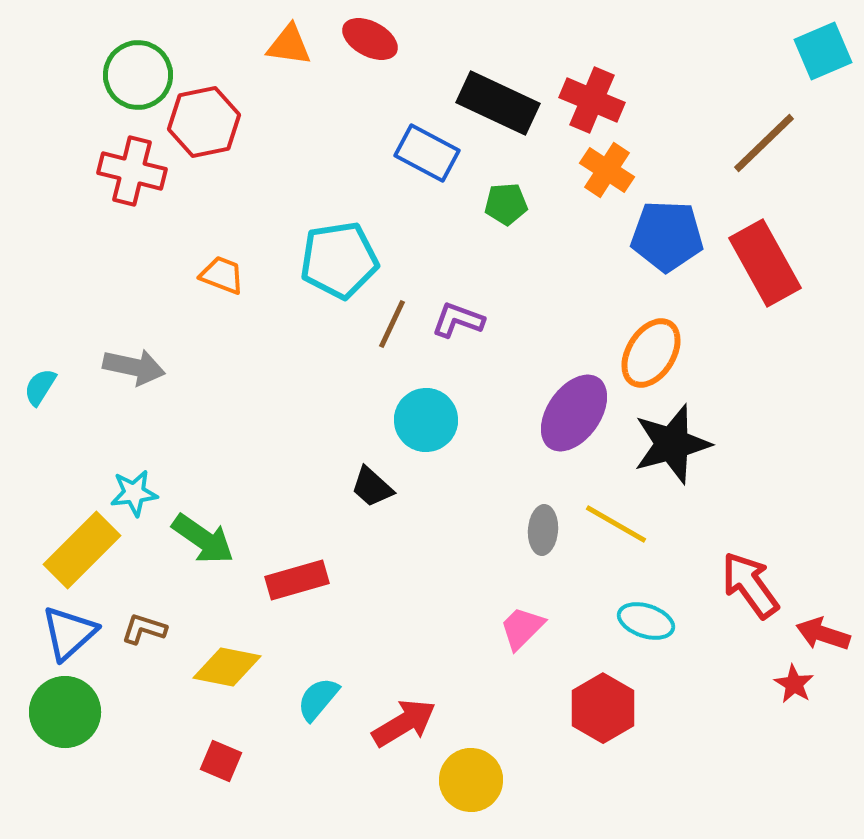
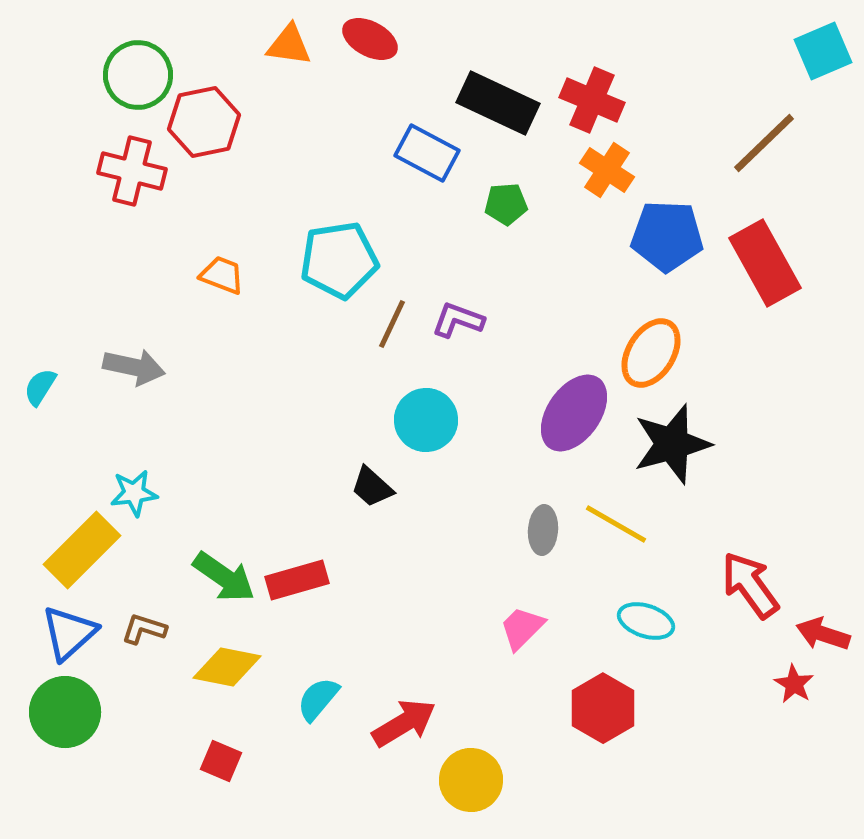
green arrow at (203, 539): moved 21 px right, 38 px down
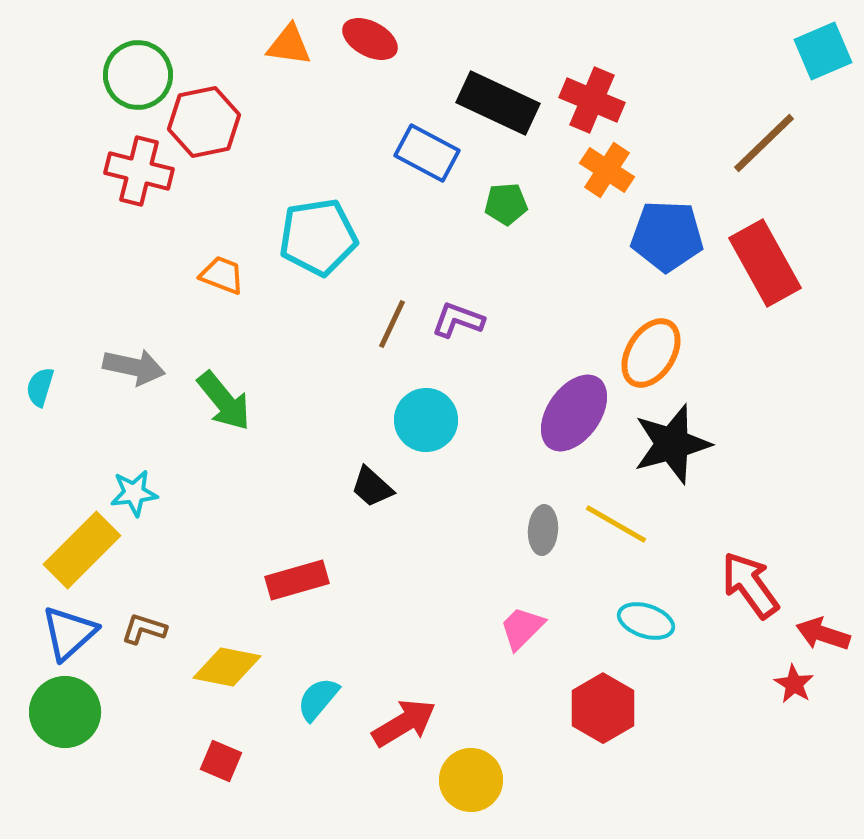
red cross at (132, 171): moved 7 px right
cyan pentagon at (339, 260): moved 21 px left, 23 px up
cyan semicircle at (40, 387): rotated 15 degrees counterclockwise
green arrow at (224, 577): moved 176 px up; rotated 16 degrees clockwise
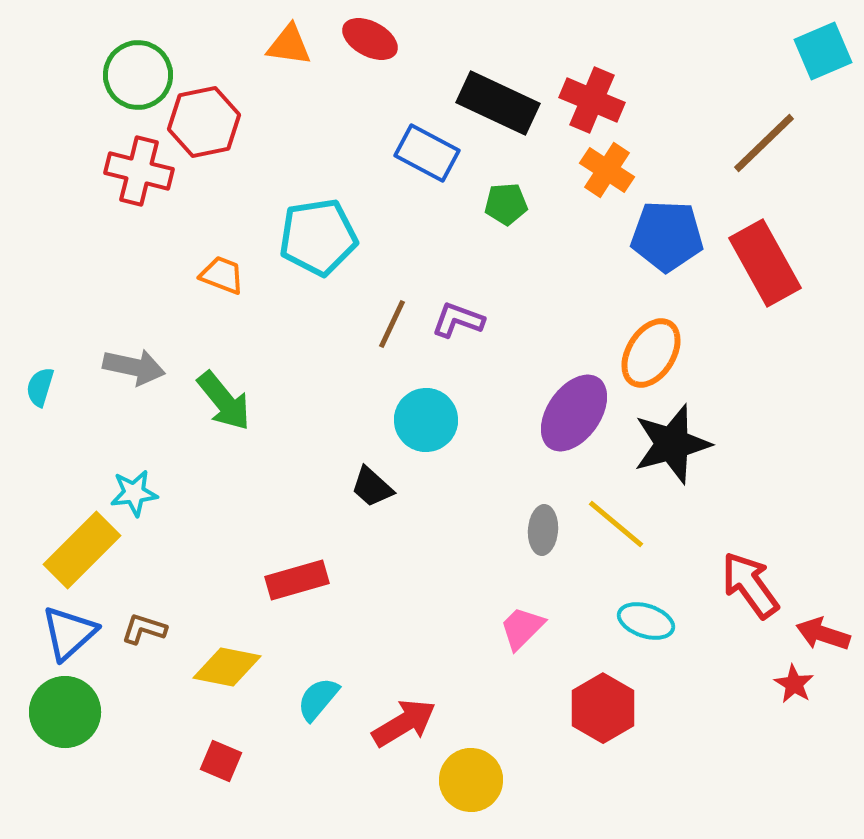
yellow line at (616, 524): rotated 10 degrees clockwise
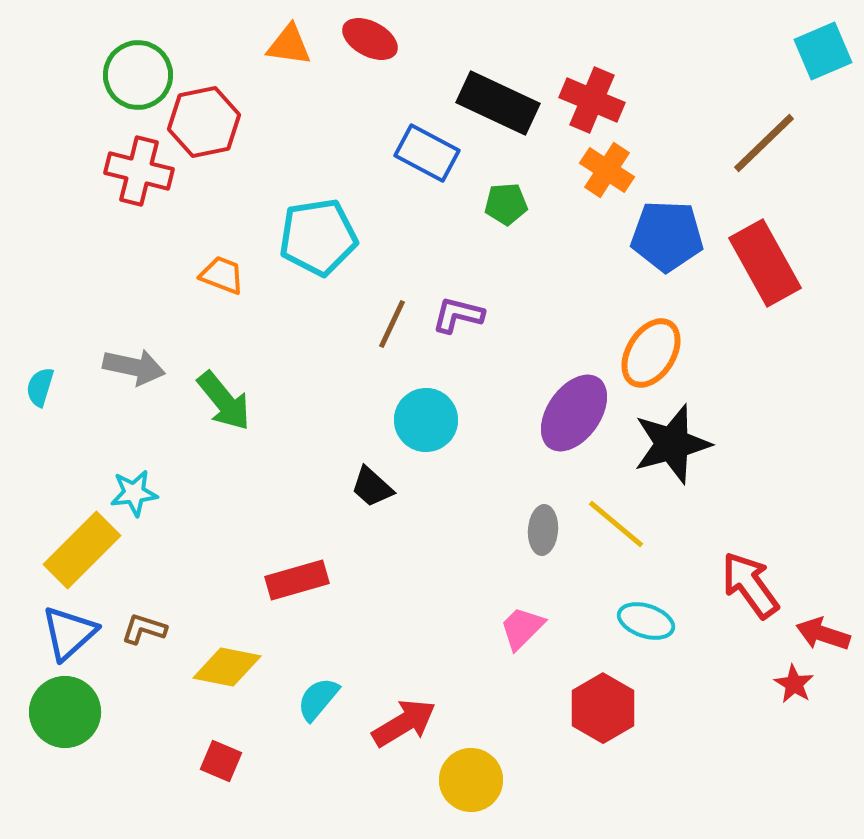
purple L-shape at (458, 320): moved 5 px up; rotated 6 degrees counterclockwise
